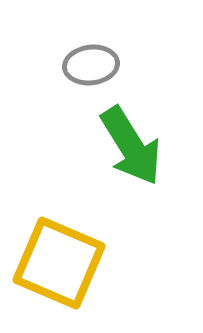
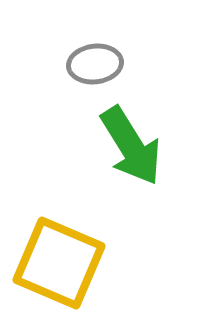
gray ellipse: moved 4 px right, 1 px up
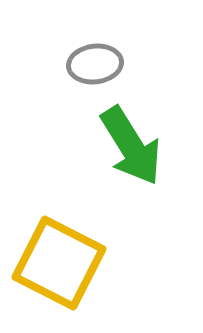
yellow square: rotated 4 degrees clockwise
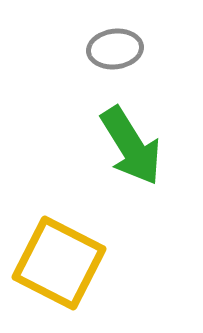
gray ellipse: moved 20 px right, 15 px up
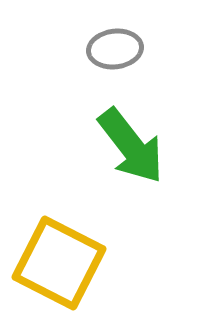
green arrow: rotated 6 degrees counterclockwise
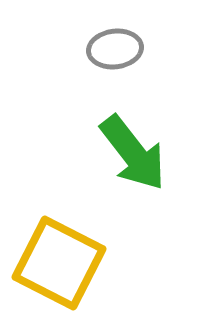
green arrow: moved 2 px right, 7 px down
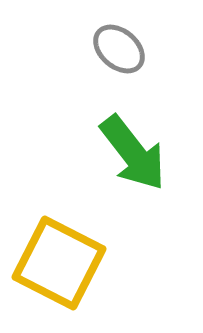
gray ellipse: moved 4 px right; rotated 48 degrees clockwise
